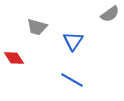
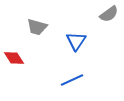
gray semicircle: moved 1 px left
blue triangle: moved 3 px right
blue line: rotated 55 degrees counterclockwise
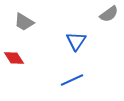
gray trapezoid: moved 13 px left, 5 px up; rotated 15 degrees clockwise
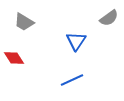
gray semicircle: moved 4 px down
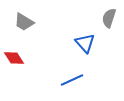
gray semicircle: rotated 144 degrees clockwise
blue triangle: moved 9 px right, 2 px down; rotated 15 degrees counterclockwise
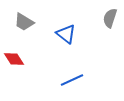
gray semicircle: moved 1 px right
blue triangle: moved 19 px left, 9 px up; rotated 10 degrees counterclockwise
red diamond: moved 1 px down
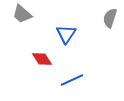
gray trapezoid: moved 2 px left, 8 px up; rotated 10 degrees clockwise
blue triangle: rotated 25 degrees clockwise
red diamond: moved 28 px right
